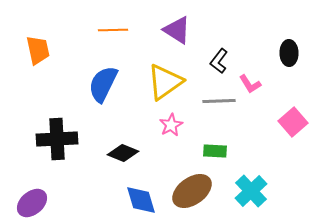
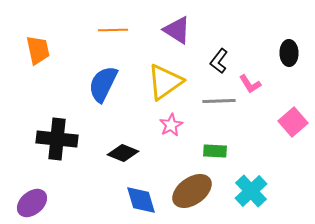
black cross: rotated 9 degrees clockwise
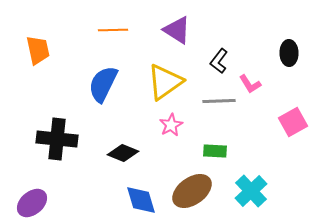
pink square: rotated 12 degrees clockwise
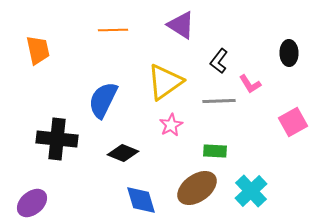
purple triangle: moved 4 px right, 5 px up
blue semicircle: moved 16 px down
brown ellipse: moved 5 px right, 3 px up
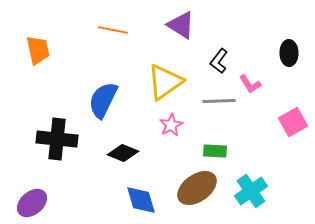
orange line: rotated 12 degrees clockwise
cyan cross: rotated 8 degrees clockwise
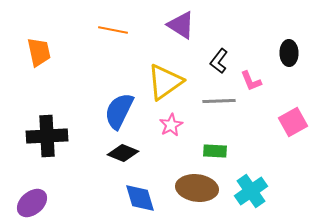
orange trapezoid: moved 1 px right, 2 px down
pink L-shape: moved 1 px right, 3 px up; rotated 10 degrees clockwise
blue semicircle: moved 16 px right, 11 px down
black cross: moved 10 px left, 3 px up; rotated 9 degrees counterclockwise
brown ellipse: rotated 42 degrees clockwise
blue diamond: moved 1 px left, 2 px up
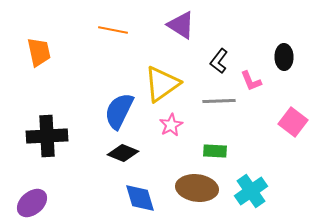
black ellipse: moved 5 px left, 4 px down
yellow triangle: moved 3 px left, 2 px down
pink square: rotated 24 degrees counterclockwise
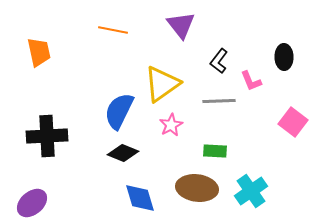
purple triangle: rotated 20 degrees clockwise
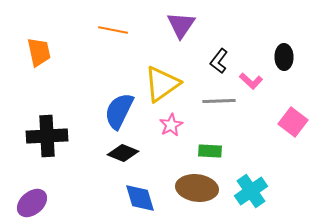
purple triangle: rotated 12 degrees clockwise
pink L-shape: rotated 25 degrees counterclockwise
green rectangle: moved 5 px left
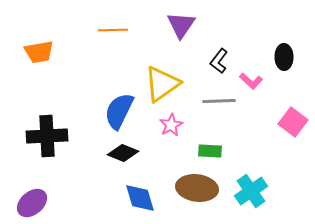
orange line: rotated 12 degrees counterclockwise
orange trapezoid: rotated 92 degrees clockwise
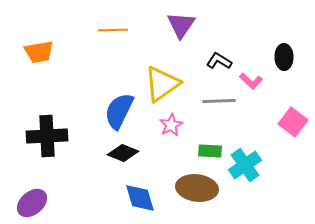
black L-shape: rotated 85 degrees clockwise
cyan cross: moved 6 px left, 26 px up
